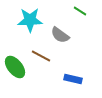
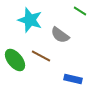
cyan star: rotated 20 degrees clockwise
green ellipse: moved 7 px up
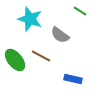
cyan star: moved 1 px up
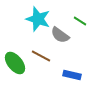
green line: moved 10 px down
cyan star: moved 8 px right
green ellipse: moved 3 px down
blue rectangle: moved 1 px left, 4 px up
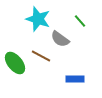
green line: rotated 16 degrees clockwise
gray semicircle: moved 4 px down
blue rectangle: moved 3 px right, 4 px down; rotated 12 degrees counterclockwise
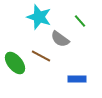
cyan star: moved 1 px right, 2 px up
blue rectangle: moved 2 px right
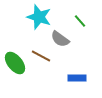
blue rectangle: moved 1 px up
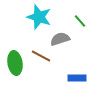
gray semicircle: rotated 126 degrees clockwise
green ellipse: rotated 30 degrees clockwise
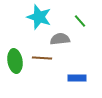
gray semicircle: rotated 12 degrees clockwise
brown line: moved 1 px right, 2 px down; rotated 24 degrees counterclockwise
green ellipse: moved 2 px up
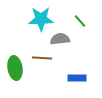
cyan star: moved 2 px right, 2 px down; rotated 20 degrees counterclockwise
green ellipse: moved 7 px down
